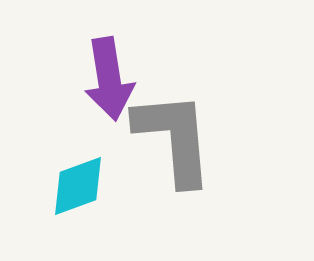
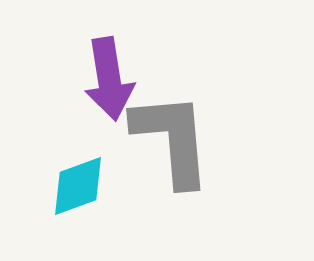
gray L-shape: moved 2 px left, 1 px down
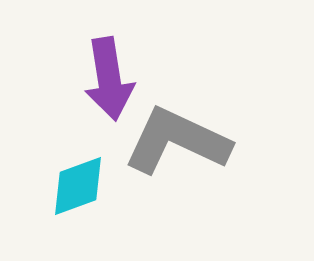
gray L-shape: moved 5 px right, 2 px down; rotated 60 degrees counterclockwise
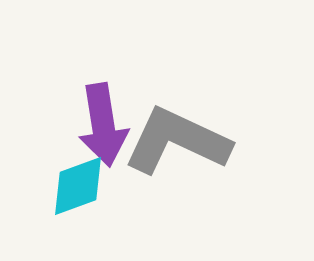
purple arrow: moved 6 px left, 46 px down
